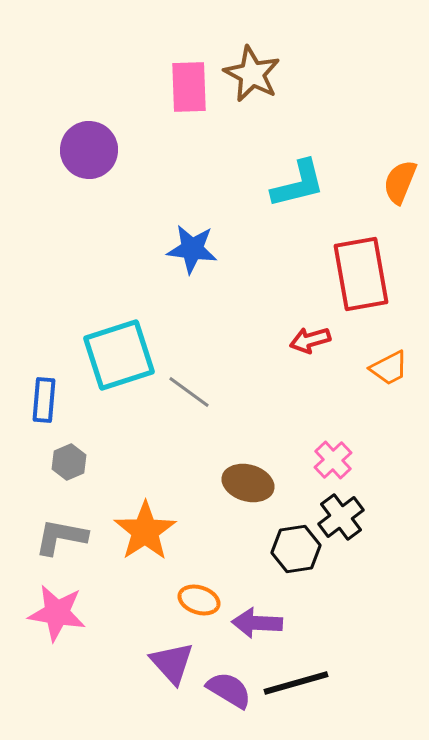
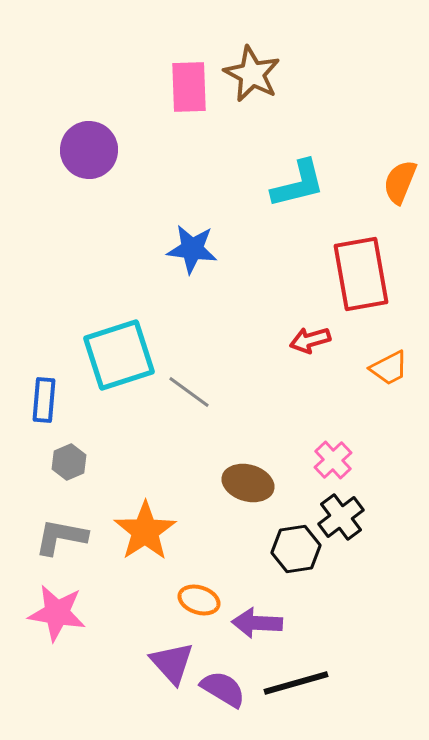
purple semicircle: moved 6 px left, 1 px up
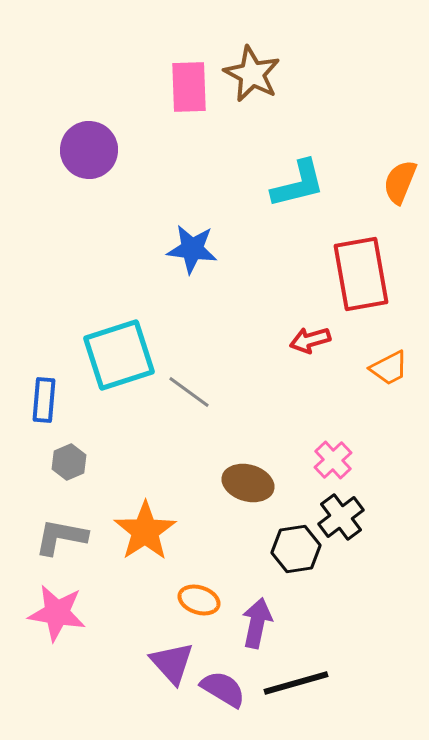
purple arrow: rotated 99 degrees clockwise
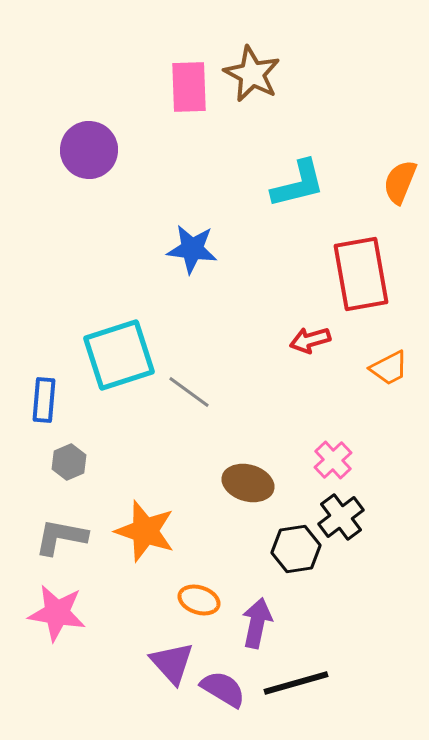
orange star: rotated 20 degrees counterclockwise
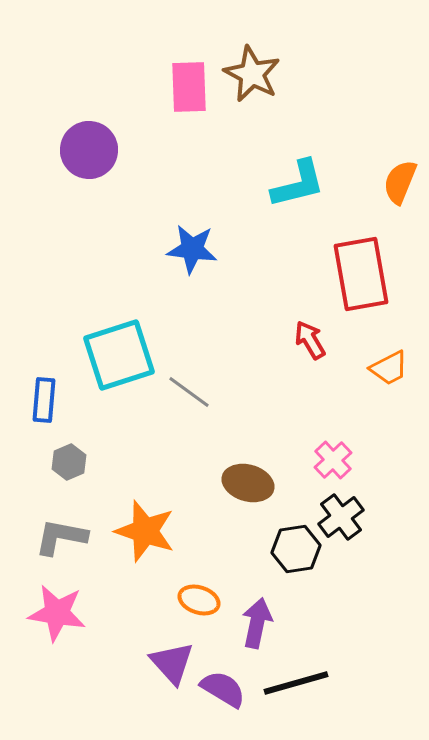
red arrow: rotated 75 degrees clockwise
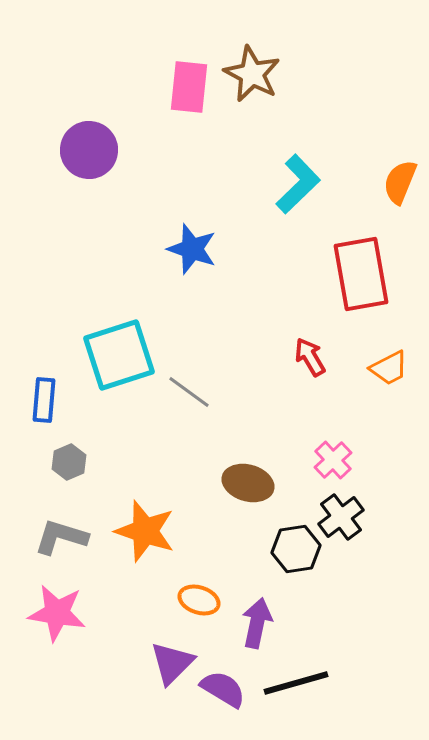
pink rectangle: rotated 8 degrees clockwise
cyan L-shape: rotated 30 degrees counterclockwise
blue star: rotated 12 degrees clockwise
red arrow: moved 17 px down
gray L-shape: rotated 6 degrees clockwise
purple triangle: rotated 27 degrees clockwise
